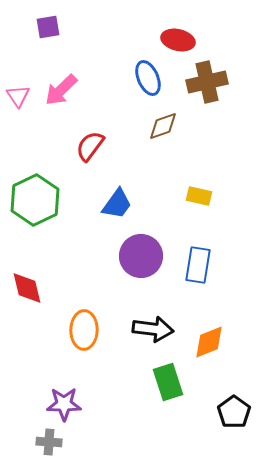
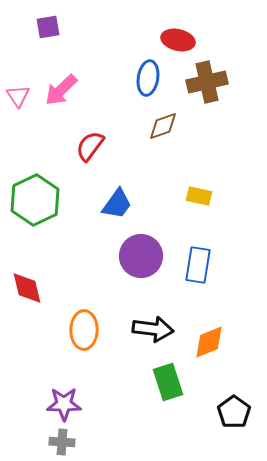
blue ellipse: rotated 32 degrees clockwise
gray cross: moved 13 px right
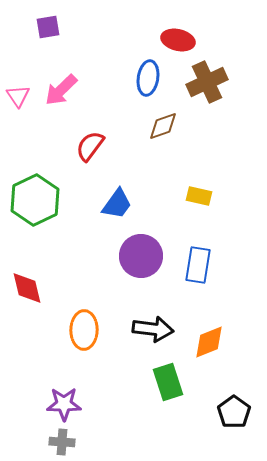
brown cross: rotated 12 degrees counterclockwise
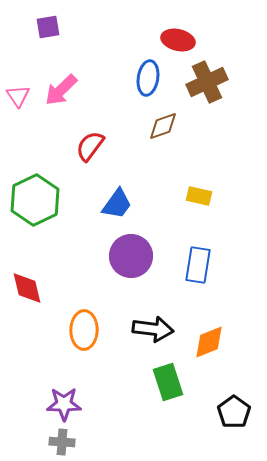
purple circle: moved 10 px left
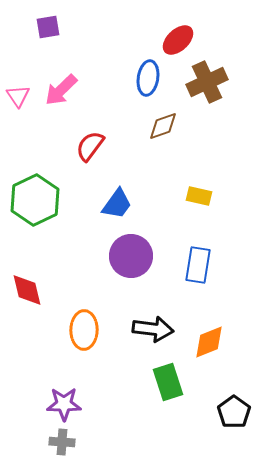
red ellipse: rotated 56 degrees counterclockwise
red diamond: moved 2 px down
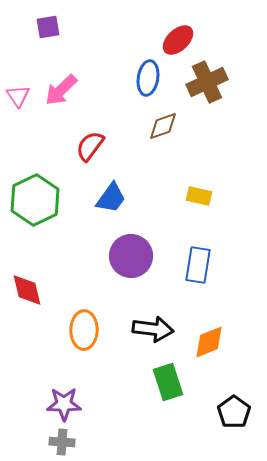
blue trapezoid: moved 6 px left, 6 px up
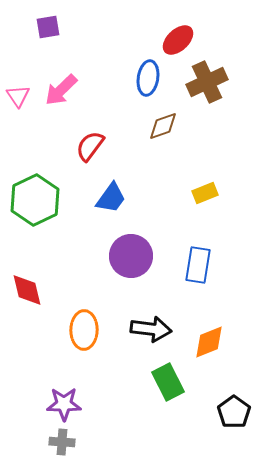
yellow rectangle: moved 6 px right, 3 px up; rotated 35 degrees counterclockwise
black arrow: moved 2 px left
green rectangle: rotated 9 degrees counterclockwise
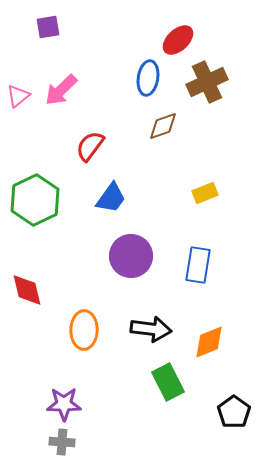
pink triangle: rotated 25 degrees clockwise
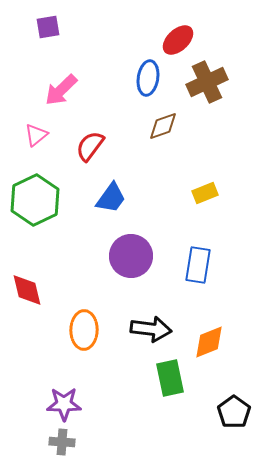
pink triangle: moved 18 px right, 39 px down
green rectangle: moved 2 px right, 4 px up; rotated 15 degrees clockwise
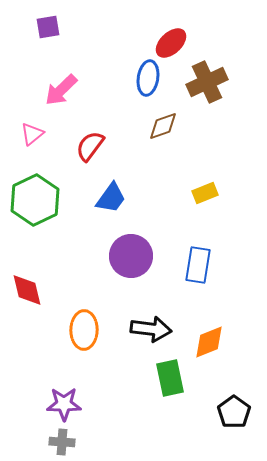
red ellipse: moved 7 px left, 3 px down
pink triangle: moved 4 px left, 1 px up
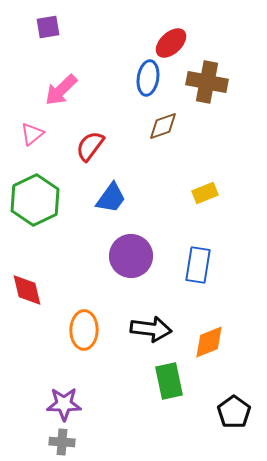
brown cross: rotated 36 degrees clockwise
green rectangle: moved 1 px left, 3 px down
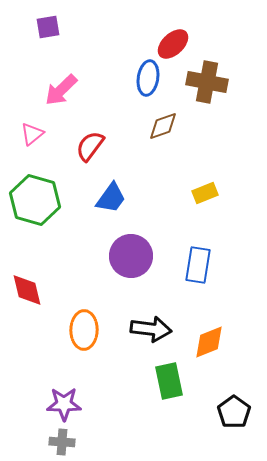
red ellipse: moved 2 px right, 1 px down
green hexagon: rotated 18 degrees counterclockwise
